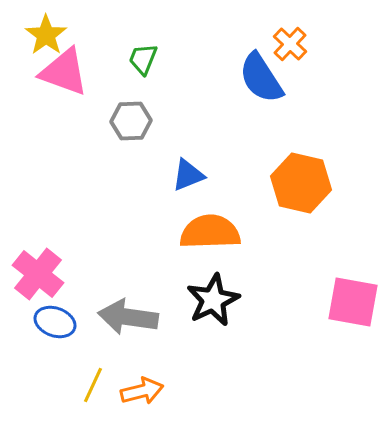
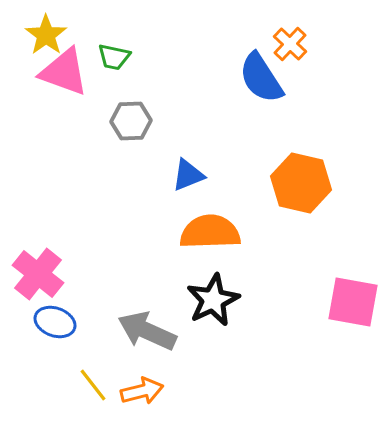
green trapezoid: moved 29 px left, 2 px up; rotated 100 degrees counterclockwise
gray arrow: moved 19 px right, 14 px down; rotated 16 degrees clockwise
yellow line: rotated 63 degrees counterclockwise
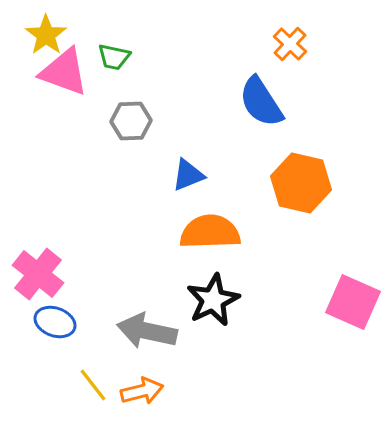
blue semicircle: moved 24 px down
pink square: rotated 14 degrees clockwise
gray arrow: rotated 12 degrees counterclockwise
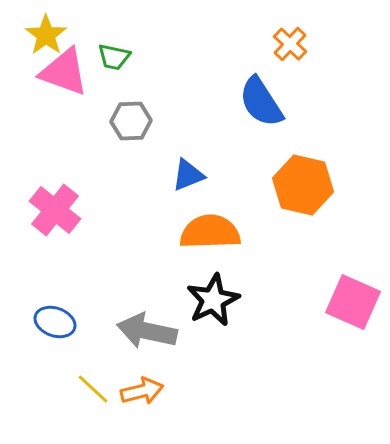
orange hexagon: moved 2 px right, 2 px down
pink cross: moved 17 px right, 64 px up
yellow line: moved 4 px down; rotated 9 degrees counterclockwise
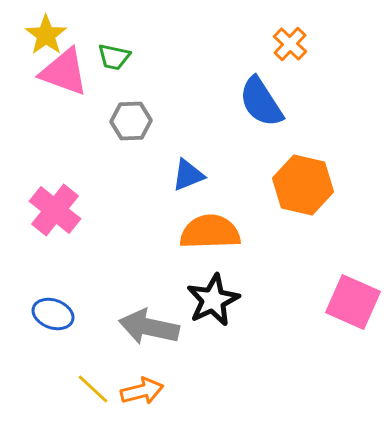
blue ellipse: moved 2 px left, 8 px up
gray arrow: moved 2 px right, 4 px up
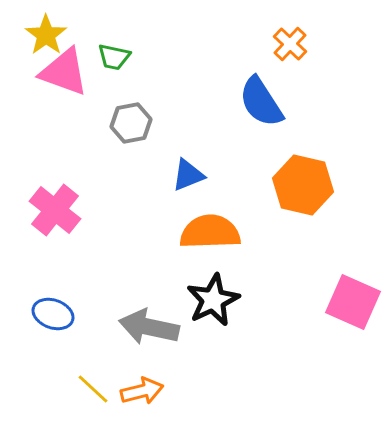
gray hexagon: moved 2 px down; rotated 9 degrees counterclockwise
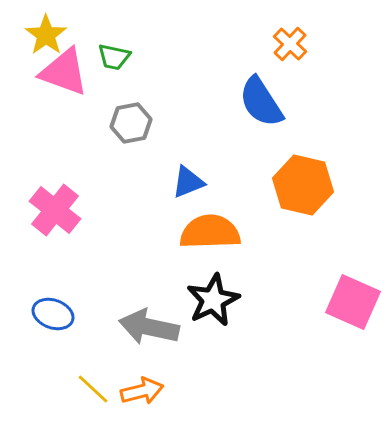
blue triangle: moved 7 px down
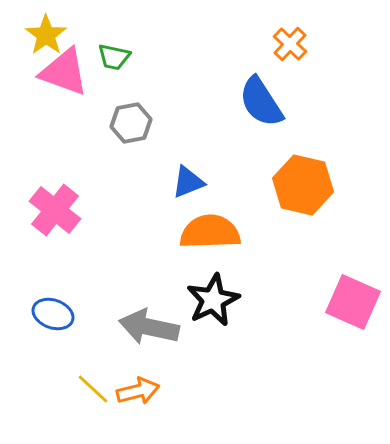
orange arrow: moved 4 px left
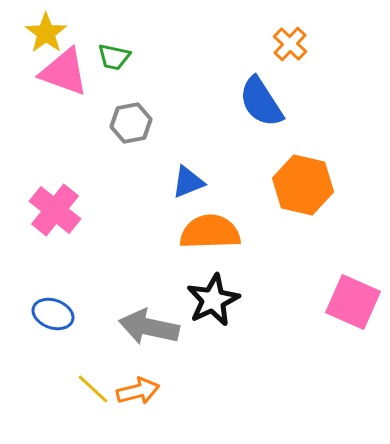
yellow star: moved 2 px up
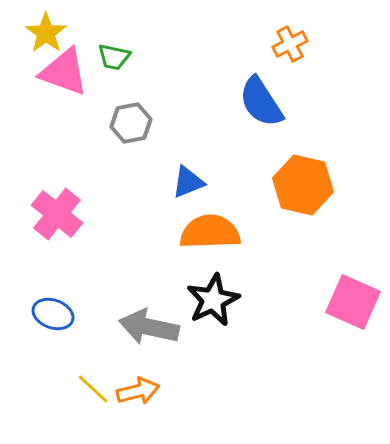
orange cross: rotated 20 degrees clockwise
pink cross: moved 2 px right, 4 px down
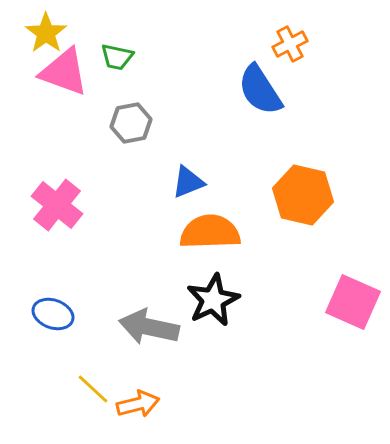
green trapezoid: moved 3 px right
blue semicircle: moved 1 px left, 12 px up
orange hexagon: moved 10 px down
pink cross: moved 9 px up
orange arrow: moved 13 px down
